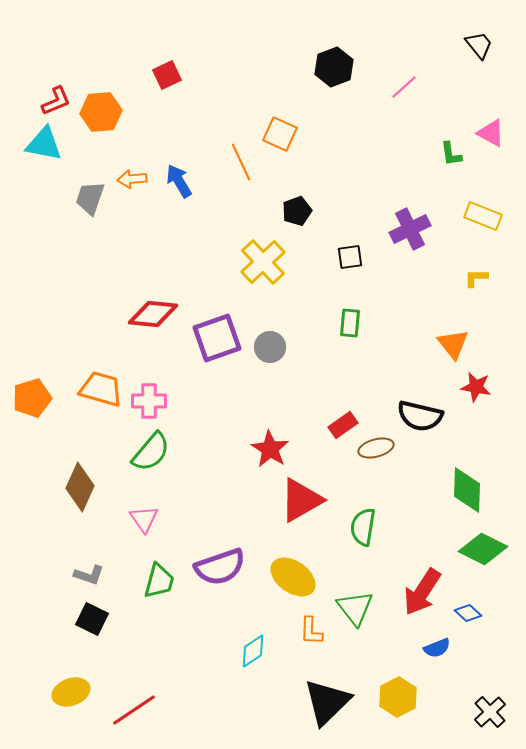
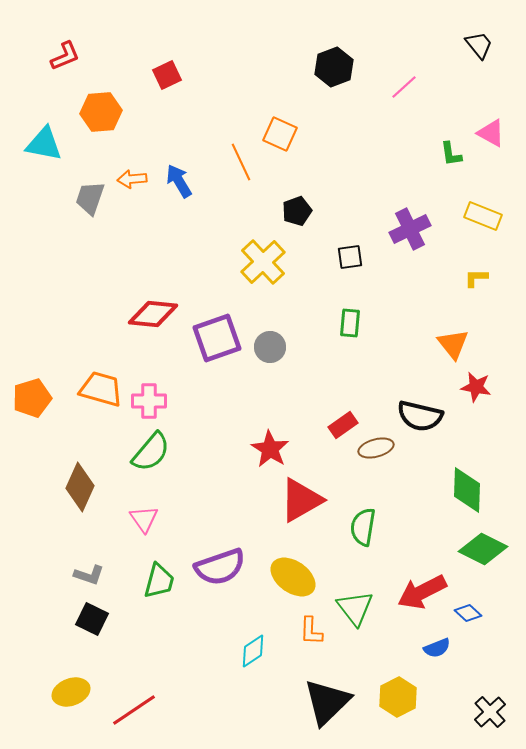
red L-shape at (56, 101): moved 9 px right, 45 px up
red arrow at (422, 592): rotated 30 degrees clockwise
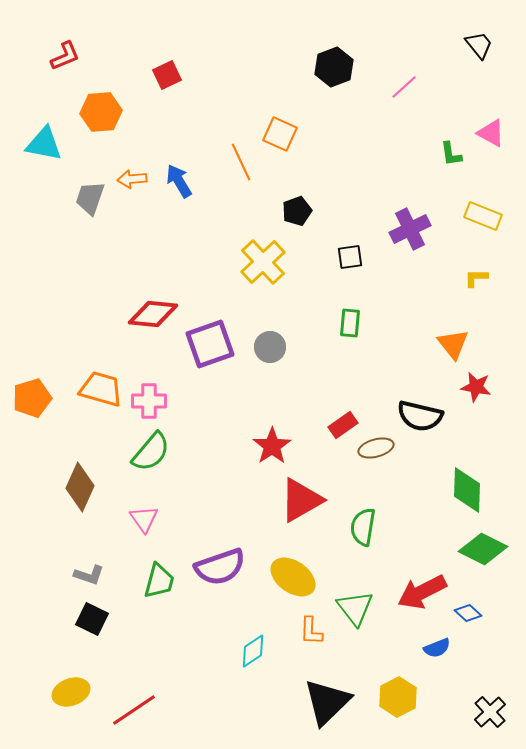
purple square at (217, 338): moved 7 px left, 6 px down
red star at (270, 449): moved 2 px right, 3 px up; rotated 6 degrees clockwise
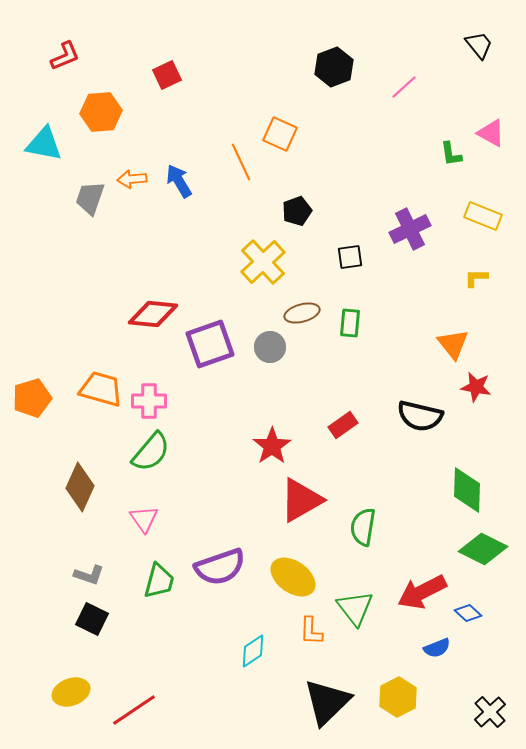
brown ellipse at (376, 448): moved 74 px left, 135 px up
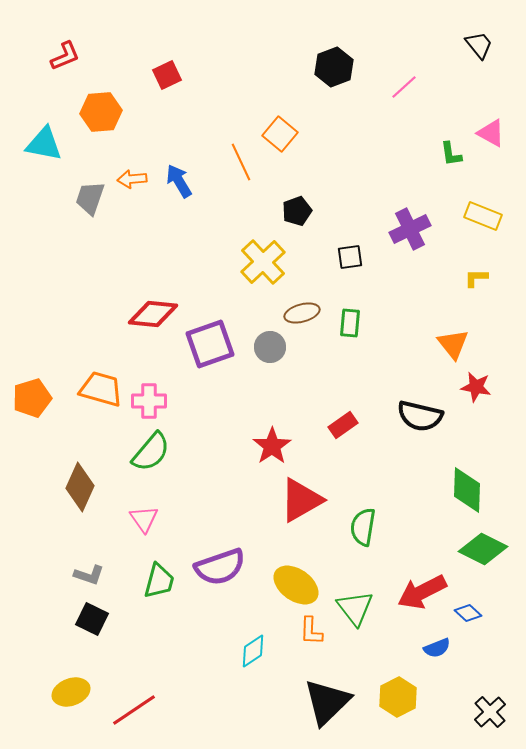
orange square at (280, 134): rotated 16 degrees clockwise
yellow ellipse at (293, 577): moved 3 px right, 8 px down
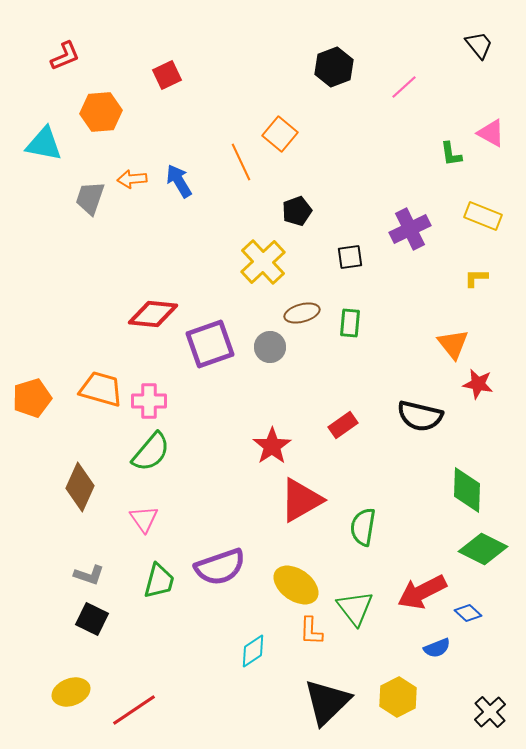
red star at (476, 387): moved 2 px right, 3 px up
